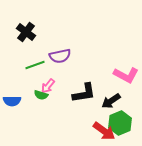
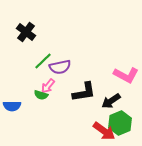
purple semicircle: moved 11 px down
green line: moved 8 px right, 4 px up; rotated 24 degrees counterclockwise
black L-shape: moved 1 px up
blue semicircle: moved 5 px down
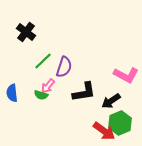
purple semicircle: moved 4 px right; rotated 60 degrees counterclockwise
blue semicircle: moved 13 px up; rotated 84 degrees clockwise
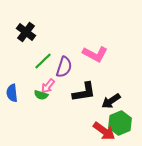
pink L-shape: moved 31 px left, 21 px up
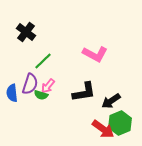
purple semicircle: moved 34 px left, 17 px down
red arrow: moved 1 px left, 2 px up
